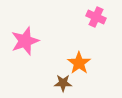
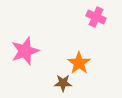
pink star: moved 10 px down
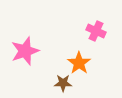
pink cross: moved 14 px down
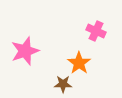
brown star: moved 1 px down
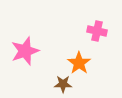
pink cross: moved 1 px right; rotated 12 degrees counterclockwise
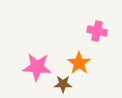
pink star: moved 12 px right, 16 px down; rotated 24 degrees clockwise
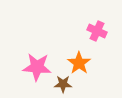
pink cross: rotated 12 degrees clockwise
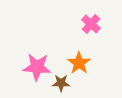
pink cross: moved 6 px left, 7 px up; rotated 18 degrees clockwise
brown star: moved 2 px left, 1 px up
